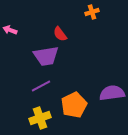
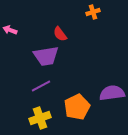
orange cross: moved 1 px right
orange pentagon: moved 3 px right, 2 px down
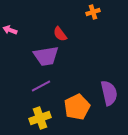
purple semicircle: moved 3 px left; rotated 85 degrees clockwise
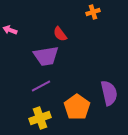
orange pentagon: rotated 10 degrees counterclockwise
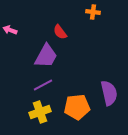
orange cross: rotated 24 degrees clockwise
red semicircle: moved 2 px up
purple trapezoid: rotated 52 degrees counterclockwise
purple line: moved 2 px right, 1 px up
orange pentagon: rotated 30 degrees clockwise
yellow cross: moved 6 px up
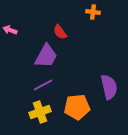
purple semicircle: moved 6 px up
